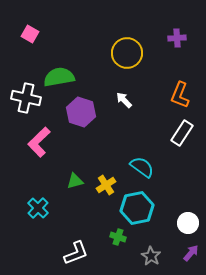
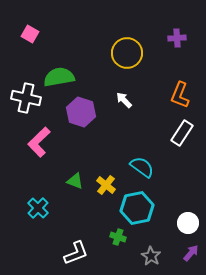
green triangle: rotated 36 degrees clockwise
yellow cross: rotated 18 degrees counterclockwise
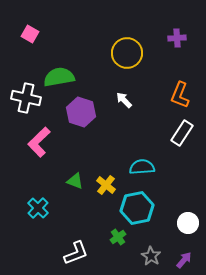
cyan semicircle: rotated 40 degrees counterclockwise
green cross: rotated 35 degrees clockwise
purple arrow: moved 7 px left, 7 px down
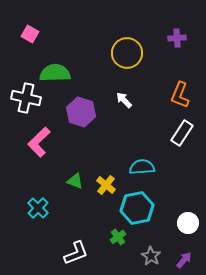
green semicircle: moved 4 px left, 4 px up; rotated 8 degrees clockwise
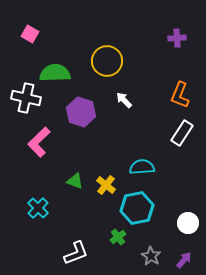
yellow circle: moved 20 px left, 8 px down
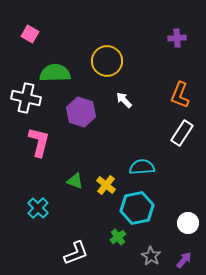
pink L-shape: rotated 148 degrees clockwise
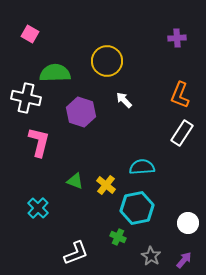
green cross: rotated 28 degrees counterclockwise
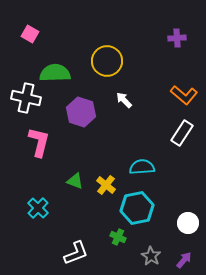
orange L-shape: moved 4 px right; rotated 72 degrees counterclockwise
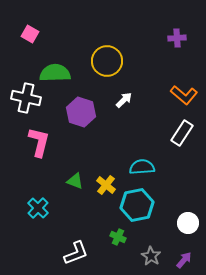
white arrow: rotated 90 degrees clockwise
cyan hexagon: moved 3 px up
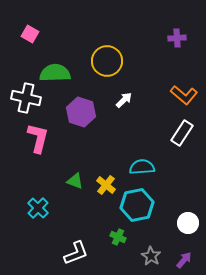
pink L-shape: moved 1 px left, 4 px up
